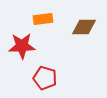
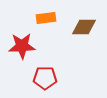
orange rectangle: moved 3 px right, 1 px up
red pentagon: rotated 15 degrees counterclockwise
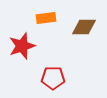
red star: rotated 16 degrees counterclockwise
red pentagon: moved 8 px right
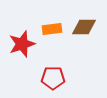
orange rectangle: moved 6 px right, 11 px down
red star: moved 2 px up
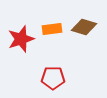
brown diamond: rotated 15 degrees clockwise
red star: moved 1 px left, 5 px up
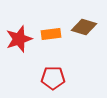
orange rectangle: moved 1 px left, 5 px down
red star: moved 2 px left
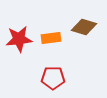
orange rectangle: moved 4 px down
red star: rotated 12 degrees clockwise
